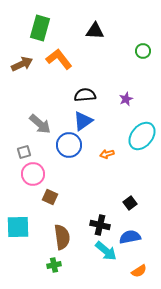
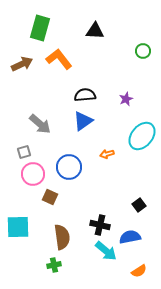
blue circle: moved 22 px down
black square: moved 9 px right, 2 px down
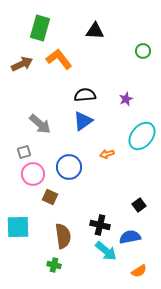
brown semicircle: moved 1 px right, 1 px up
green cross: rotated 24 degrees clockwise
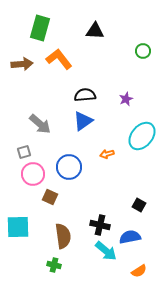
brown arrow: rotated 20 degrees clockwise
black square: rotated 24 degrees counterclockwise
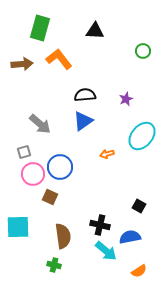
blue circle: moved 9 px left
black square: moved 1 px down
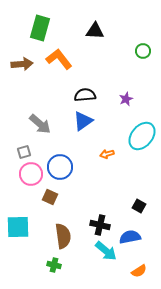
pink circle: moved 2 px left
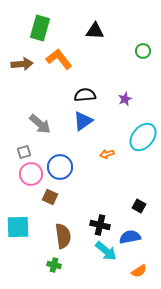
purple star: moved 1 px left
cyan ellipse: moved 1 px right, 1 px down
